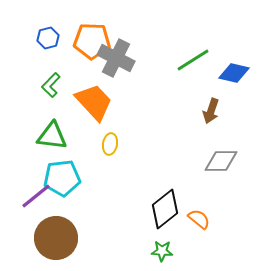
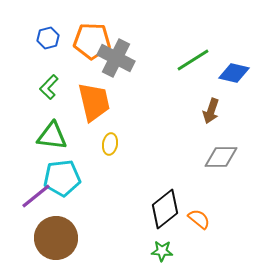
green L-shape: moved 2 px left, 2 px down
orange trapezoid: rotated 30 degrees clockwise
gray diamond: moved 4 px up
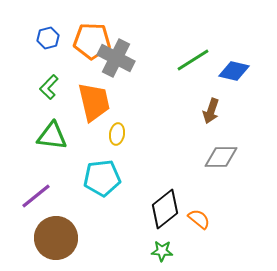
blue diamond: moved 2 px up
yellow ellipse: moved 7 px right, 10 px up
cyan pentagon: moved 40 px right
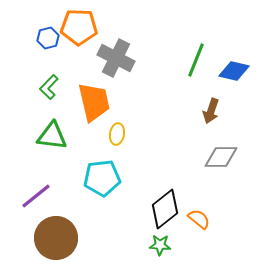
orange pentagon: moved 13 px left, 14 px up
green line: moved 3 px right; rotated 36 degrees counterclockwise
green star: moved 2 px left, 6 px up
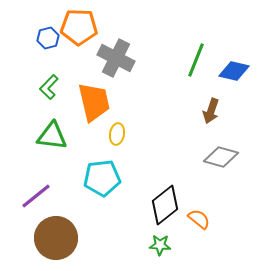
gray diamond: rotated 16 degrees clockwise
black diamond: moved 4 px up
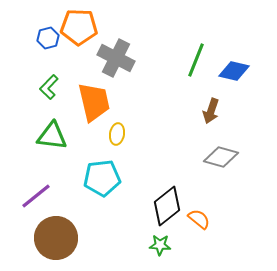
black diamond: moved 2 px right, 1 px down
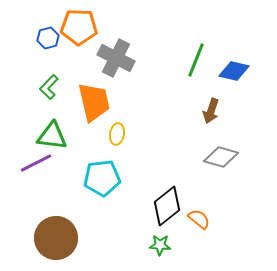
purple line: moved 33 px up; rotated 12 degrees clockwise
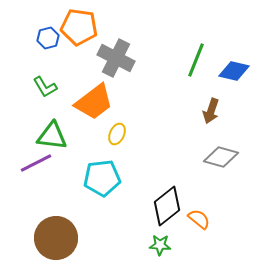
orange pentagon: rotated 6 degrees clockwise
green L-shape: moved 4 px left; rotated 75 degrees counterclockwise
orange trapezoid: rotated 66 degrees clockwise
yellow ellipse: rotated 15 degrees clockwise
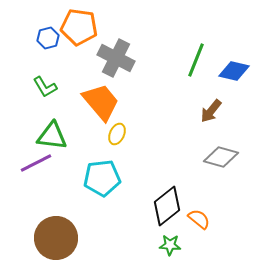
orange trapezoid: moved 7 px right; rotated 93 degrees counterclockwise
brown arrow: rotated 20 degrees clockwise
green star: moved 10 px right
